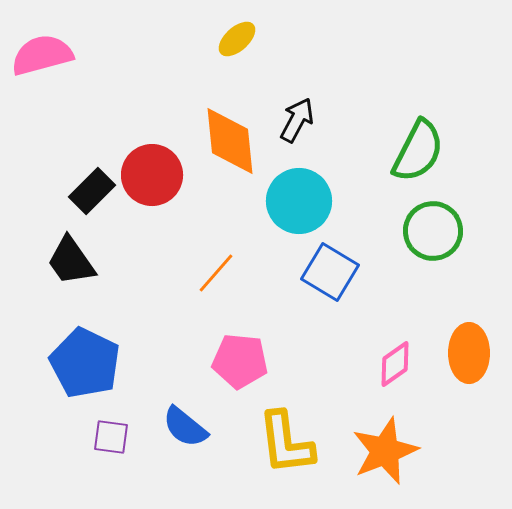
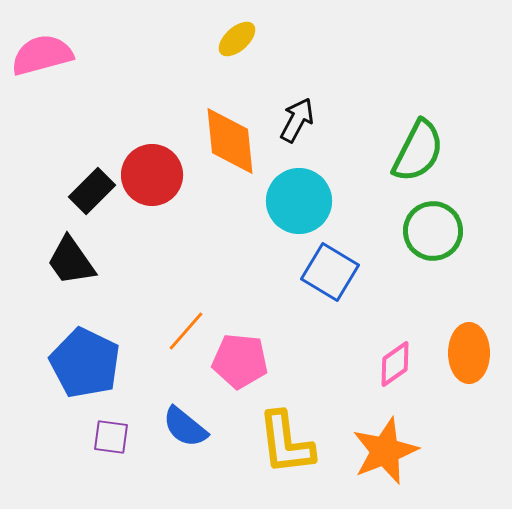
orange line: moved 30 px left, 58 px down
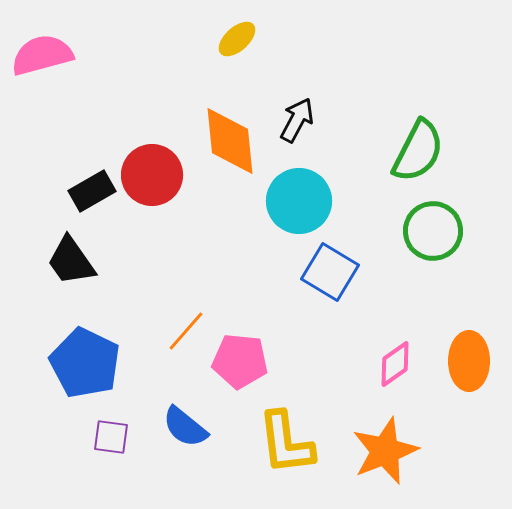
black rectangle: rotated 15 degrees clockwise
orange ellipse: moved 8 px down
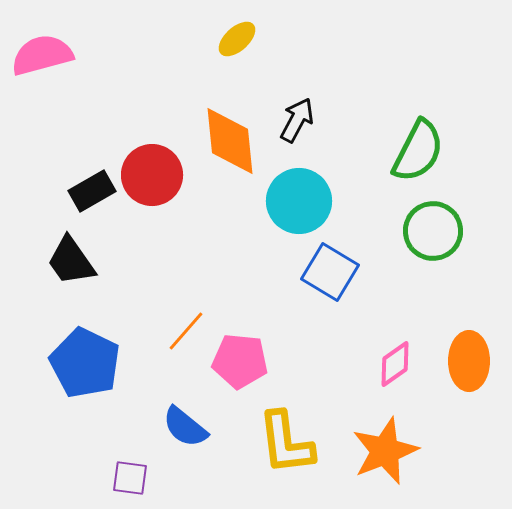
purple square: moved 19 px right, 41 px down
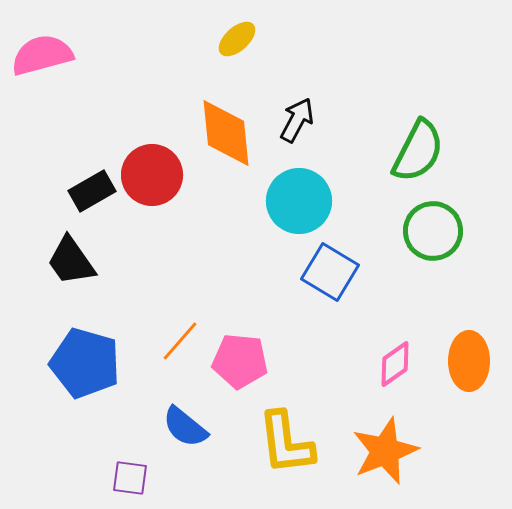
orange diamond: moved 4 px left, 8 px up
orange line: moved 6 px left, 10 px down
blue pentagon: rotated 10 degrees counterclockwise
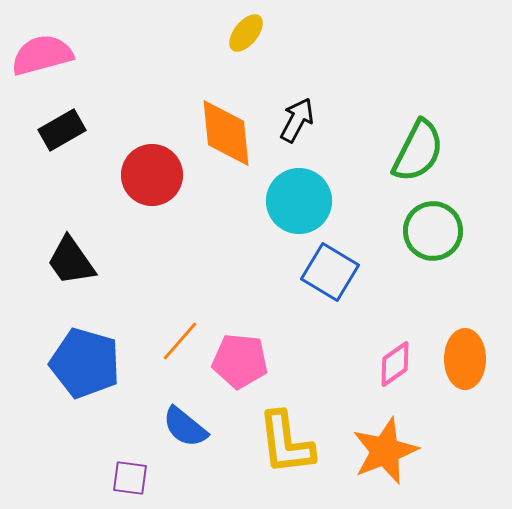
yellow ellipse: moved 9 px right, 6 px up; rotated 9 degrees counterclockwise
black rectangle: moved 30 px left, 61 px up
orange ellipse: moved 4 px left, 2 px up
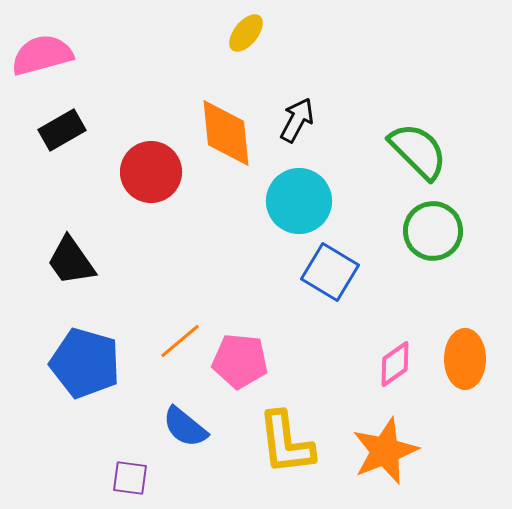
green semicircle: rotated 72 degrees counterclockwise
red circle: moved 1 px left, 3 px up
orange line: rotated 9 degrees clockwise
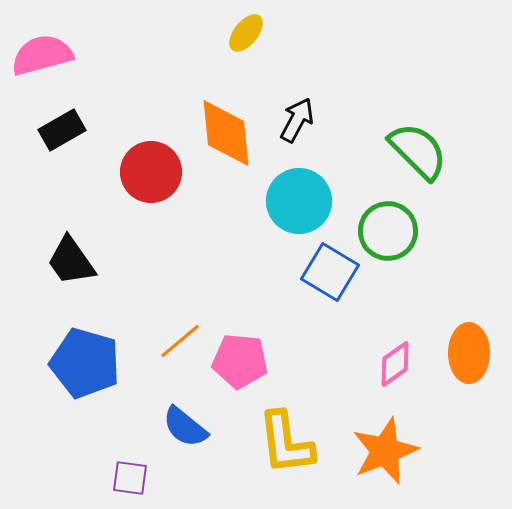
green circle: moved 45 px left
orange ellipse: moved 4 px right, 6 px up
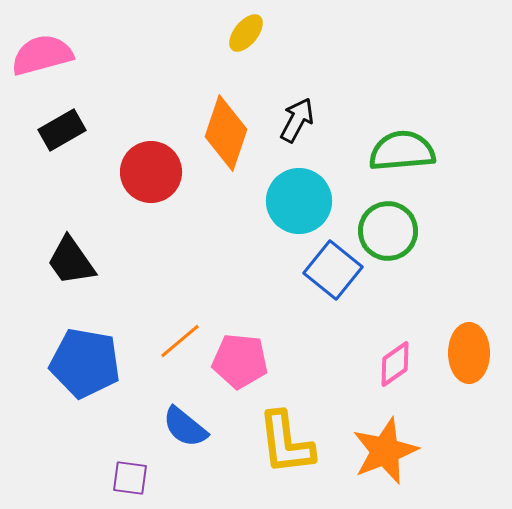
orange diamond: rotated 24 degrees clockwise
green semicircle: moved 16 px left; rotated 50 degrees counterclockwise
blue square: moved 3 px right, 2 px up; rotated 8 degrees clockwise
blue pentagon: rotated 6 degrees counterclockwise
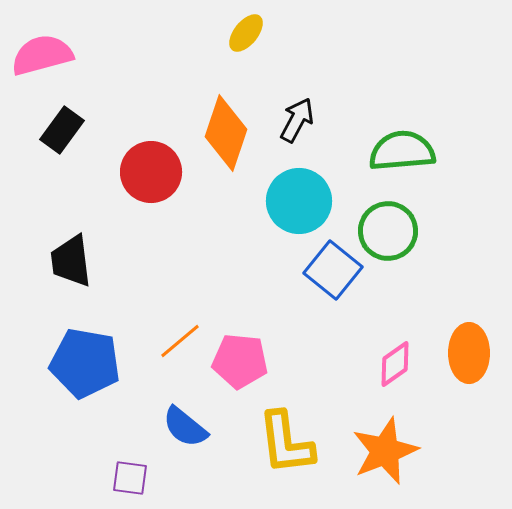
black rectangle: rotated 24 degrees counterclockwise
black trapezoid: rotated 28 degrees clockwise
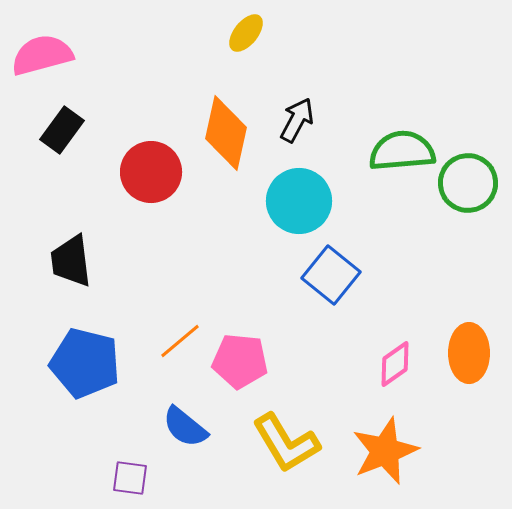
orange diamond: rotated 6 degrees counterclockwise
green circle: moved 80 px right, 48 px up
blue square: moved 2 px left, 5 px down
blue pentagon: rotated 4 degrees clockwise
yellow L-shape: rotated 24 degrees counterclockwise
